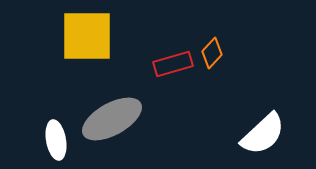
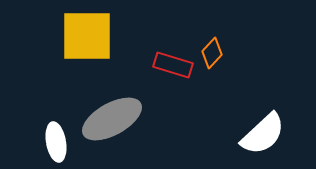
red rectangle: moved 1 px down; rotated 33 degrees clockwise
white ellipse: moved 2 px down
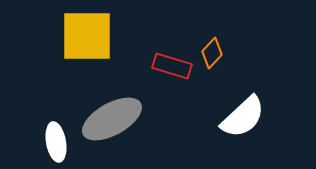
red rectangle: moved 1 px left, 1 px down
white semicircle: moved 20 px left, 17 px up
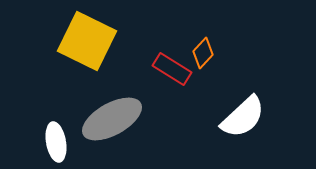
yellow square: moved 5 px down; rotated 26 degrees clockwise
orange diamond: moved 9 px left
red rectangle: moved 3 px down; rotated 15 degrees clockwise
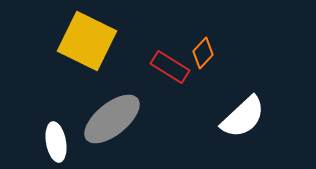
red rectangle: moved 2 px left, 2 px up
gray ellipse: rotated 10 degrees counterclockwise
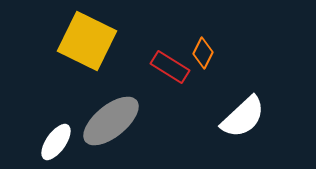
orange diamond: rotated 16 degrees counterclockwise
gray ellipse: moved 1 px left, 2 px down
white ellipse: rotated 45 degrees clockwise
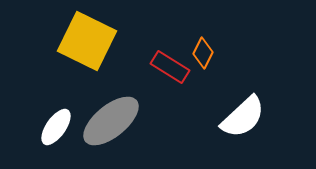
white ellipse: moved 15 px up
